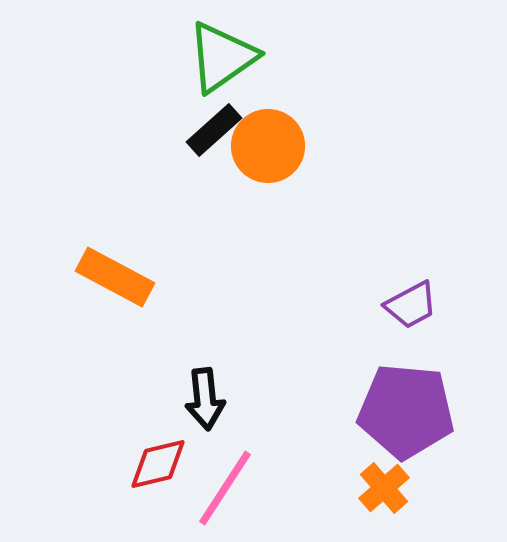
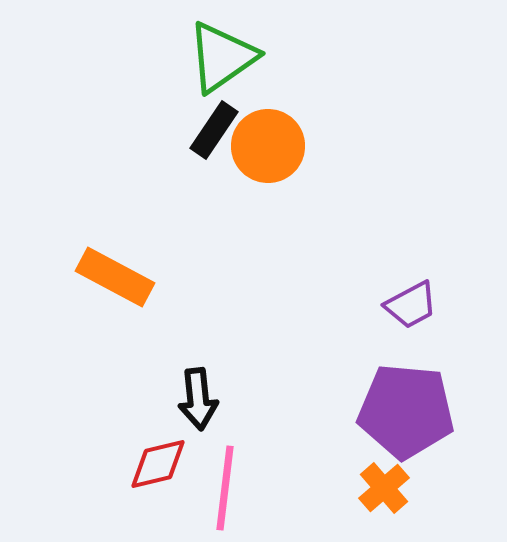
black rectangle: rotated 14 degrees counterclockwise
black arrow: moved 7 px left
pink line: rotated 26 degrees counterclockwise
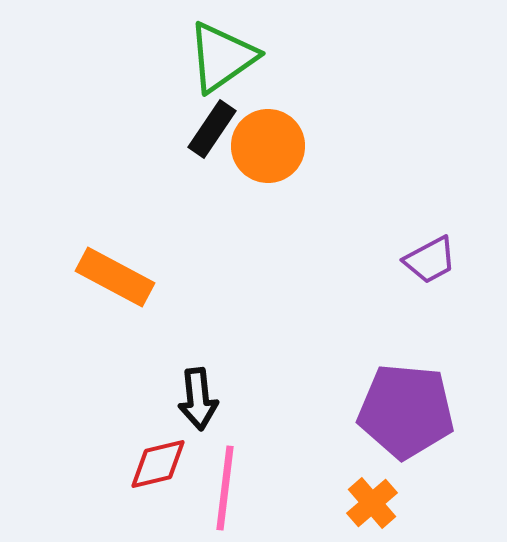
black rectangle: moved 2 px left, 1 px up
purple trapezoid: moved 19 px right, 45 px up
orange cross: moved 12 px left, 15 px down
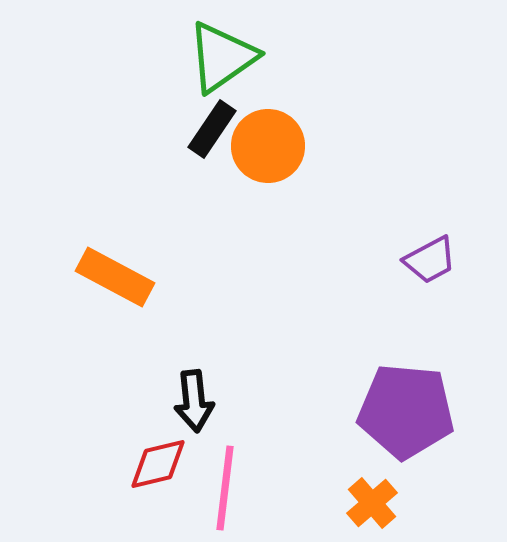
black arrow: moved 4 px left, 2 px down
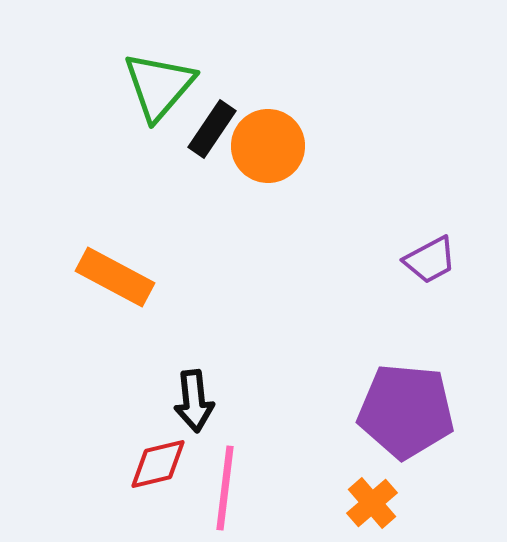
green triangle: moved 63 px left, 29 px down; rotated 14 degrees counterclockwise
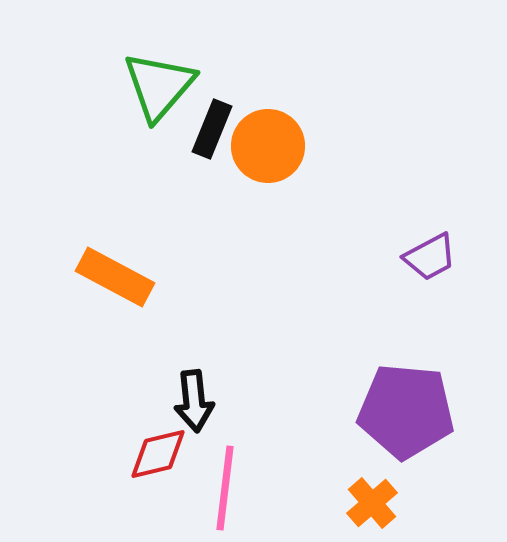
black rectangle: rotated 12 degrees counterclockwise
purple trapezoid: moved 3 px up
red diamond: moved 10 px up
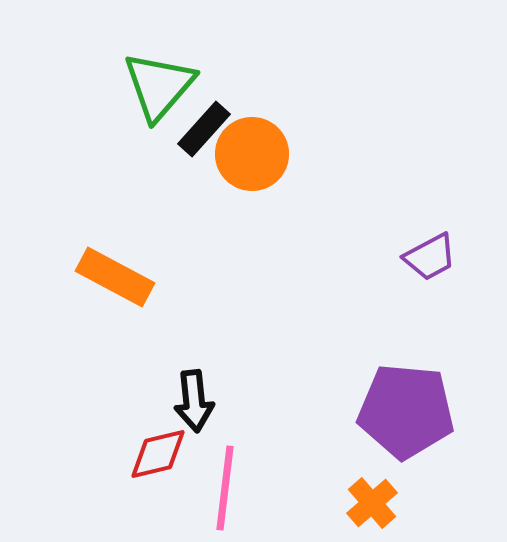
black rectangle: moved 8 px left; rotated 20 degrees clockwise
orange circle: moved 16 px left, 8 px down
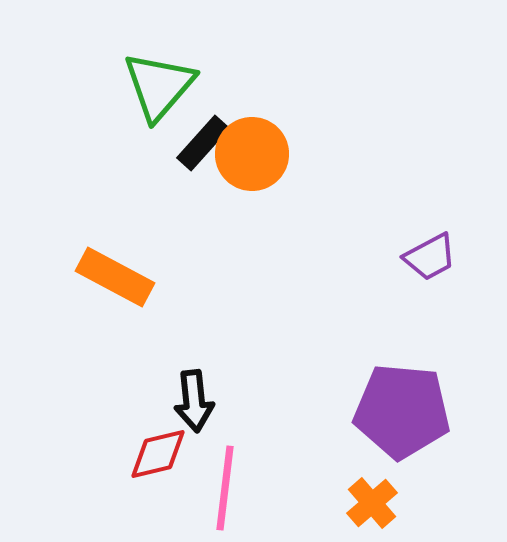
black rectangle: moved 1 px left, 14 px down
purple pentagon: moved 4 px left
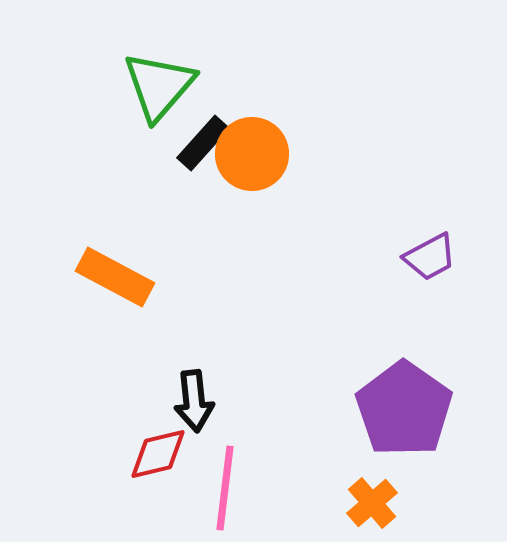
purple pentagon: moved 2 px right, 2 px up; rotated 30 degrees clockwise
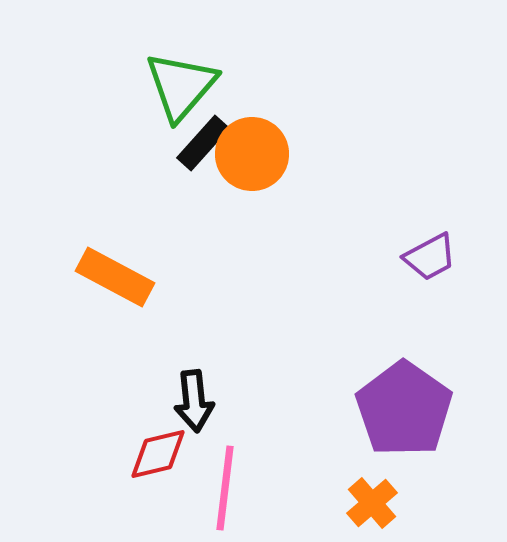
green triangle: moved 22 px right
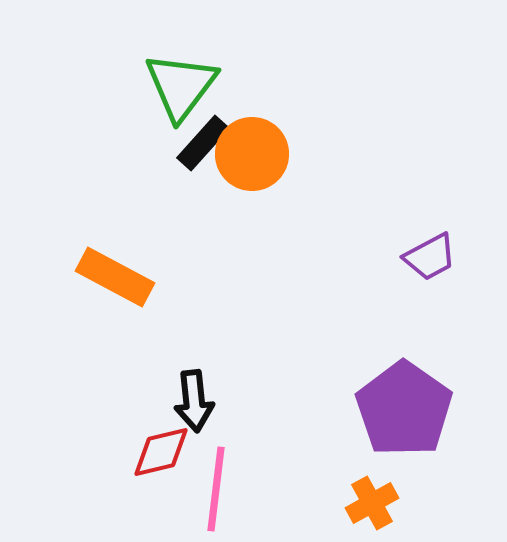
green triangle: rotated 4 degrees counterclockwise
red diamond: moved 3 px right, 2 px up
pink line: moved 9 px left, 1 px down
orange cross: rotated 12 degrees clockwise
